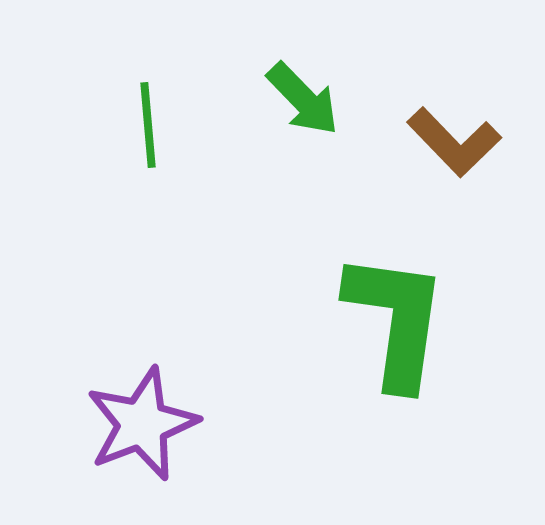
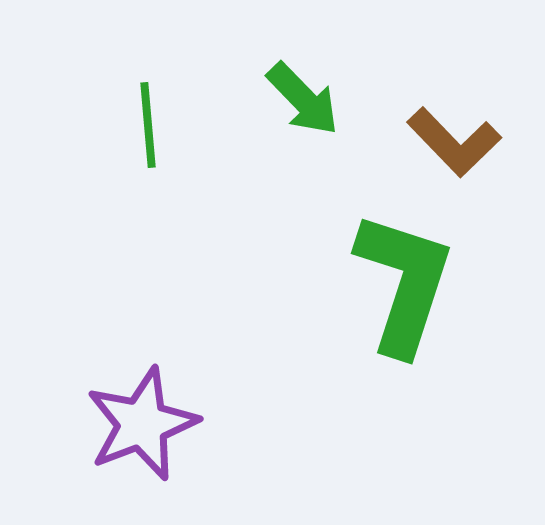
green L-shape: moved 8 px right, 37 px up; rotated 10 degrees clockwise
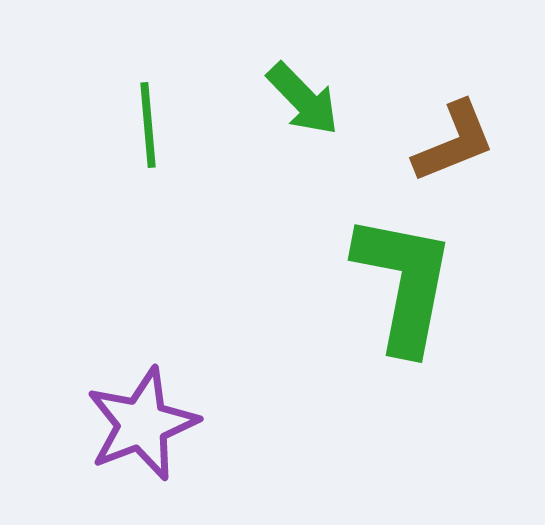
brown L-shape: rotated 68 degrees counterclockwise
green L-shape: rotated 7 degrees counterclockwise
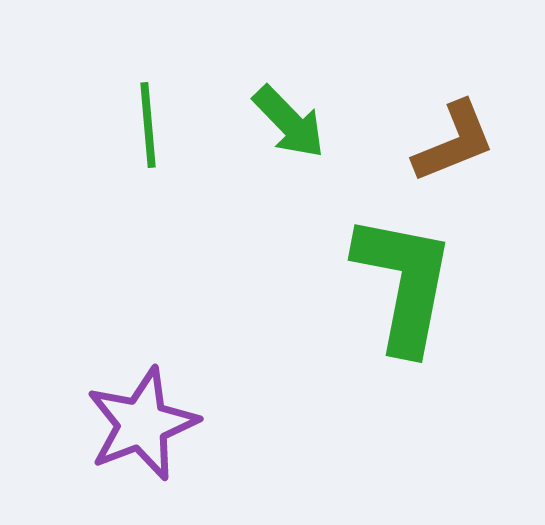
green arrow: moved 14 px left, 23 px down
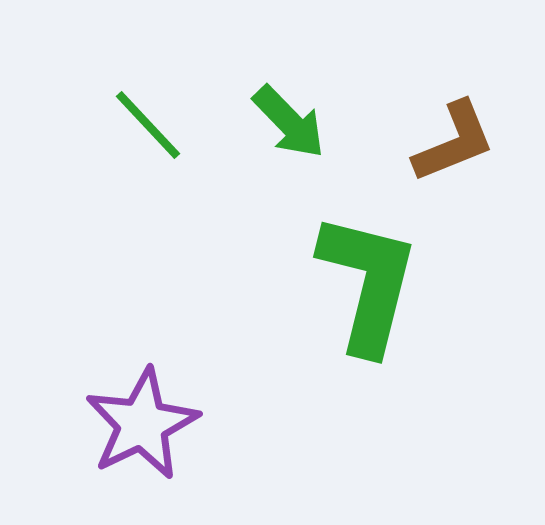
green line: rotated 38 degrees counterclockwise
green L-shape: moved 36 px left; rotated 3 degrees clockwise
purple star: rotated 5 degrees counterclockwise
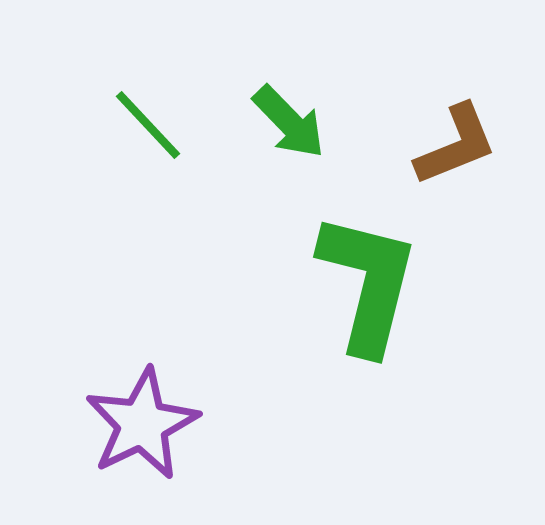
brown L-shape: moved 2 px right, 3 px down
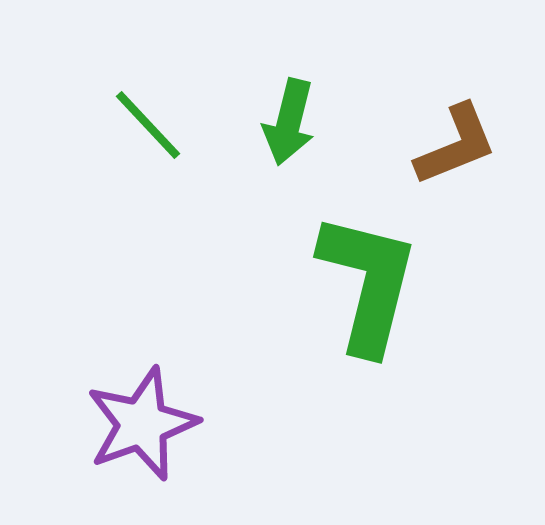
green arrow: rotated 58 degrees clockwise
purple star: rotated 6 degrees clockwise
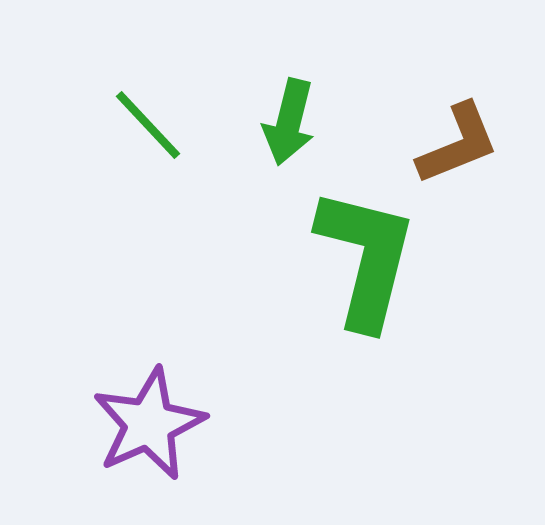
brown L-shape: moved 2 px right, 1 px up
green L-shape: moved 2 px left, 25 px up
purple star: moved 7 px right; rotated 4 degrees counterclockwise
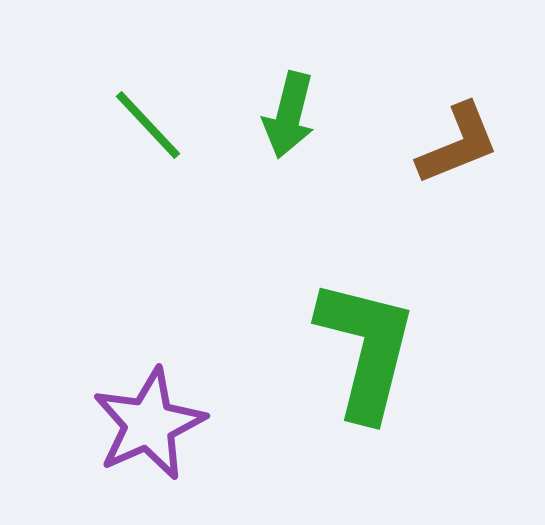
green arrow: moved 7 px up
green L-shape: moved 91 px down
